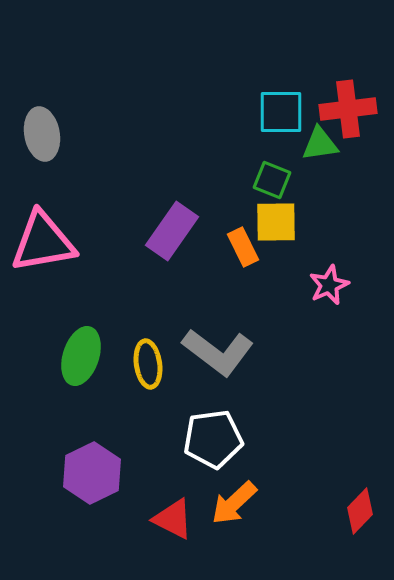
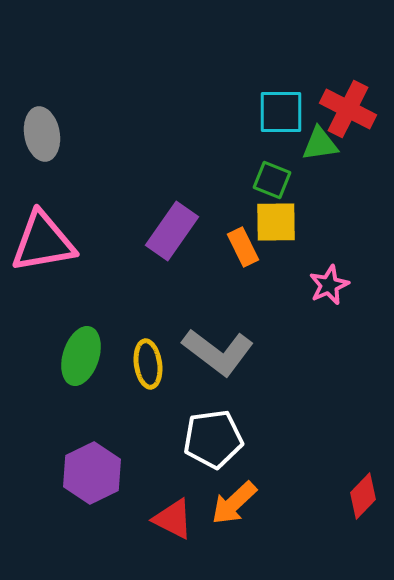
red cross: rotated 34 degrees clockwise
red diamond: moved 3 px right, 15 px up
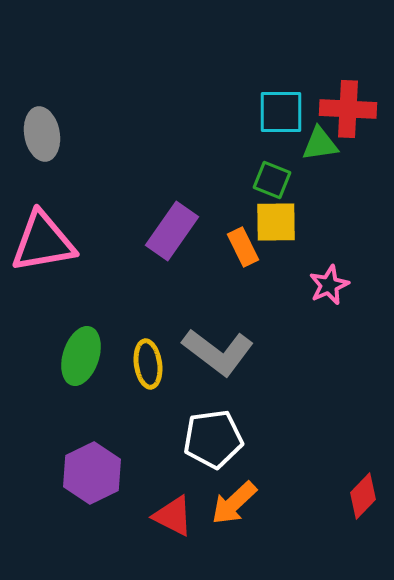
red cross: rotated 24 degrees counterclockwise
red triangle: moved 3 px up
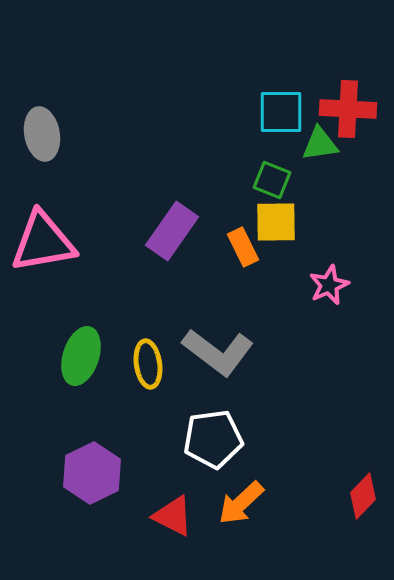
orange arrow: moved 7 px right
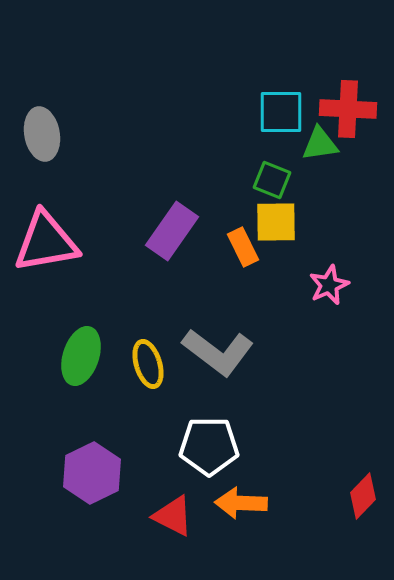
pink triangle: moved 3 px right
yellow ellipse: rotated 9 degrees counterclockwise
white pentagon: moved 4 px left, 7 px down; rotated 8 degrees clockwise
orange arrow: rotated 45 degrees clockwise
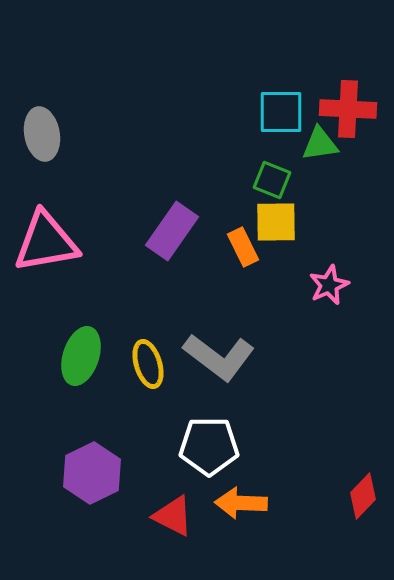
gray L-shape: moved 1 px right, 5 px down
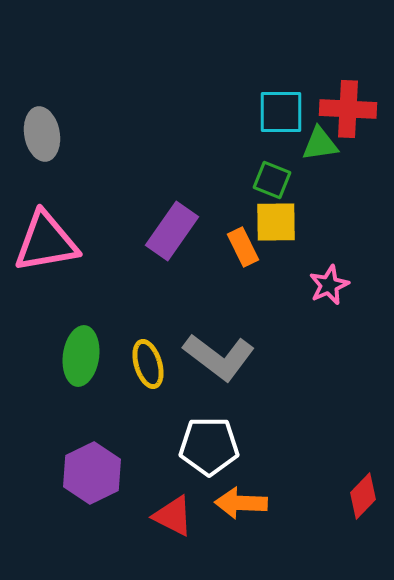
green ellipse: rotated 10 degrees counterclockwise
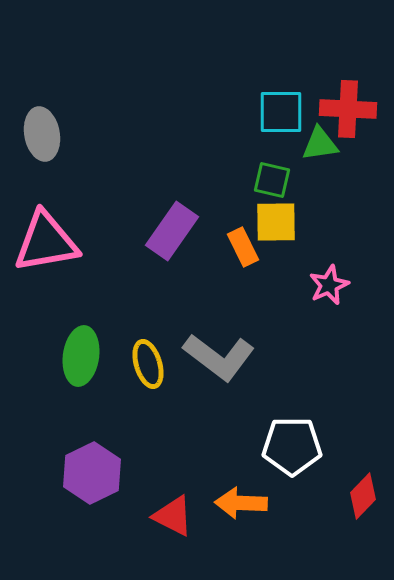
green square: rotated 9 degrees counterclockwise
white pentagon: moved 83 px right
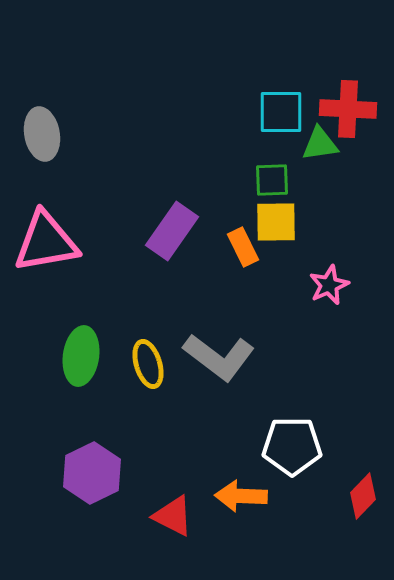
green square: rotated 15 degrees counterclockwise
orange arrow: moved 7 px up
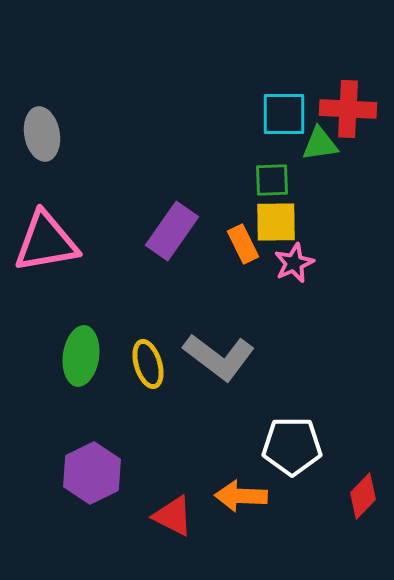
cyan square: moved 3 px right, 2 px down
orange rectangle: moved 3 px up
pink star: moved 35 px left, 22 px up
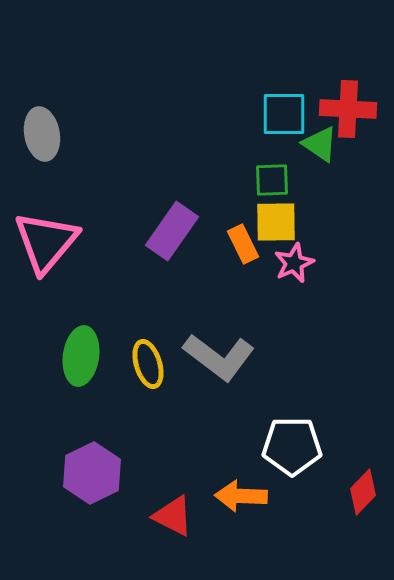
green triangle: rotated 42 degrees clockwise
pink triangle: rotated 40 degrees counterclockwise
red diamond: moved 4 px up
